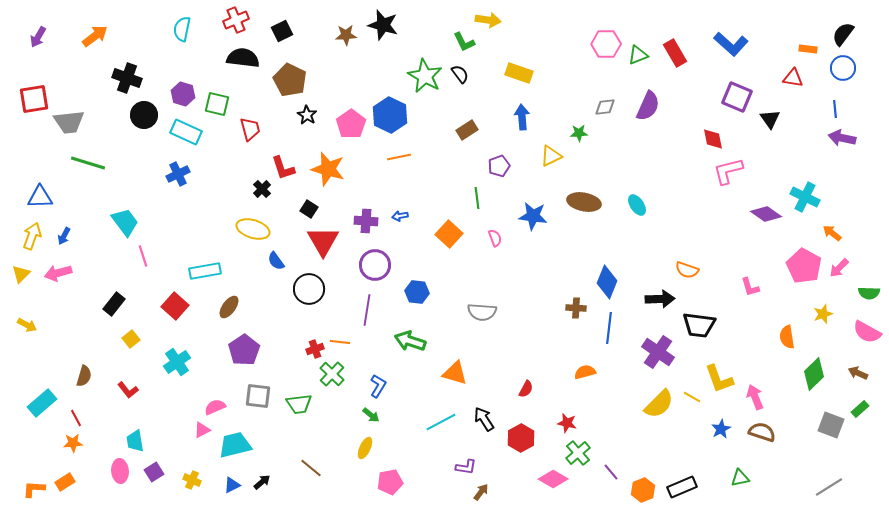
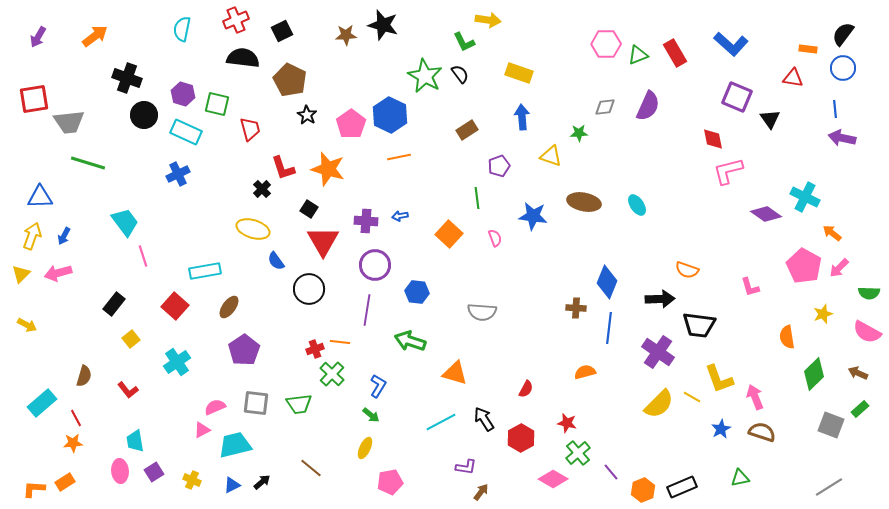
yellow triangle at (551, 156): rotated 45 degrees clockwise
gray square at (258, 396): moved 2 px left, 7 px down
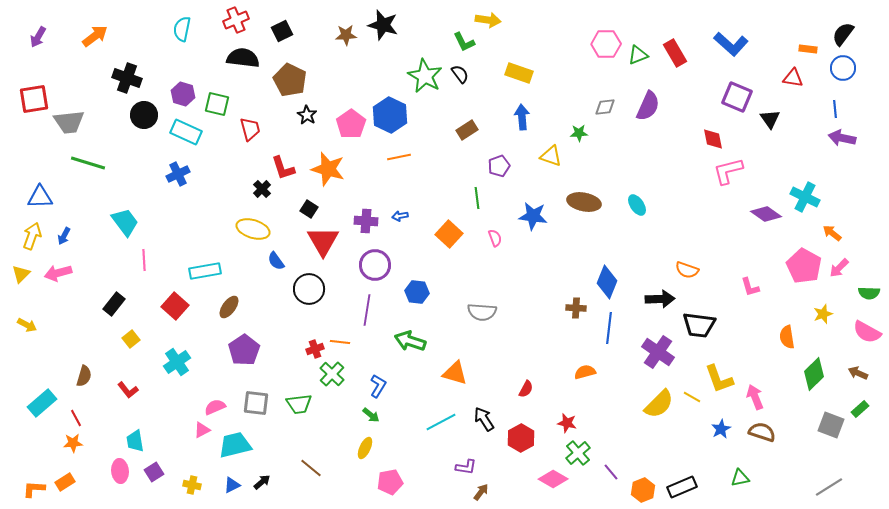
pink line at (143, 256): moved 1 px right, 4 px down; rotated 15 degrees clockwise
yellow cross at (192, 480): moved 5 px down; rotated 12 degrees counterclockwise
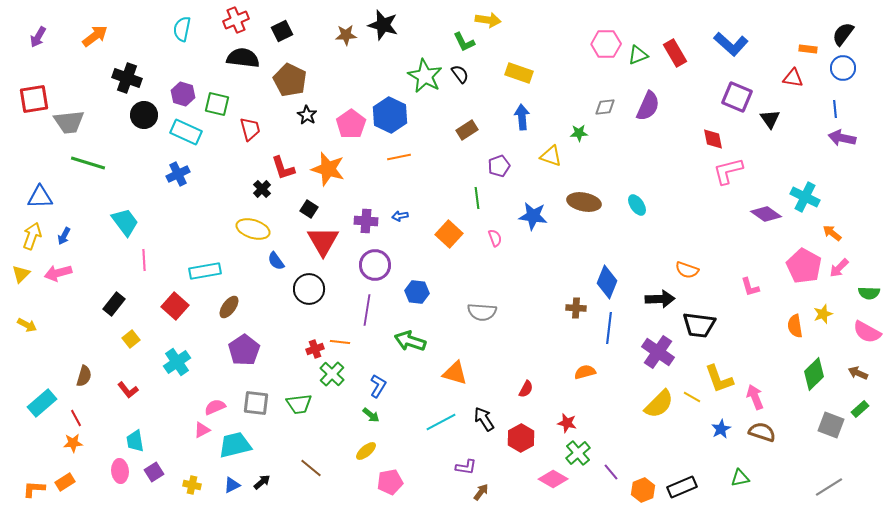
orange semicircle at (787, 337): moved 8 px right, 11 px up
yellow ellipse at (365, 448): moved 1 px right, 3 px down; rotated 25 degrees clockwise
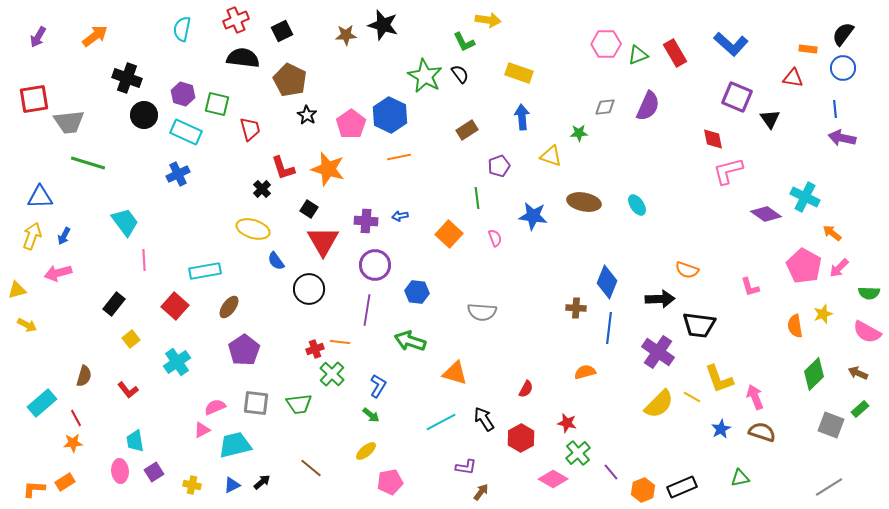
yellow triangle at (21, 274): moved 4 px left, 16 px down; rotated 30 degrees clockwise
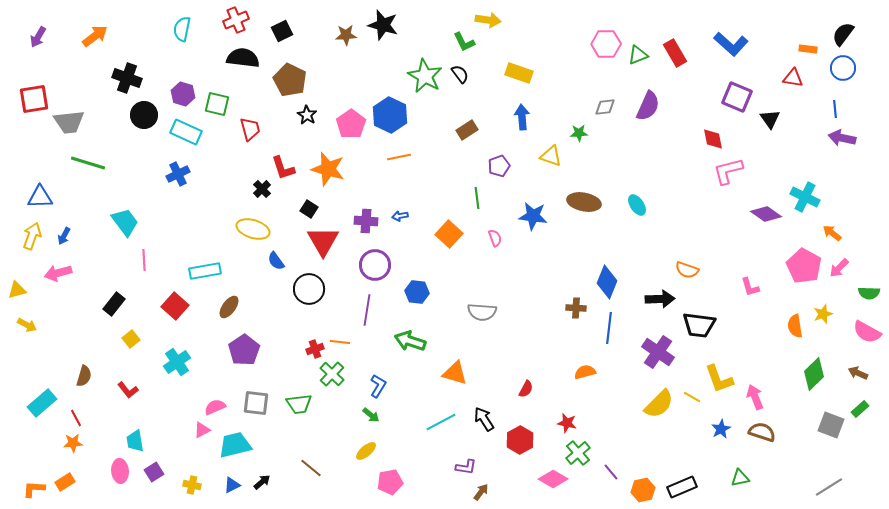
red hexagon at (521, 438): moved 1 px left, 2 px down
orange hexagon at (643, 490): rotated 10 degrees clockwise
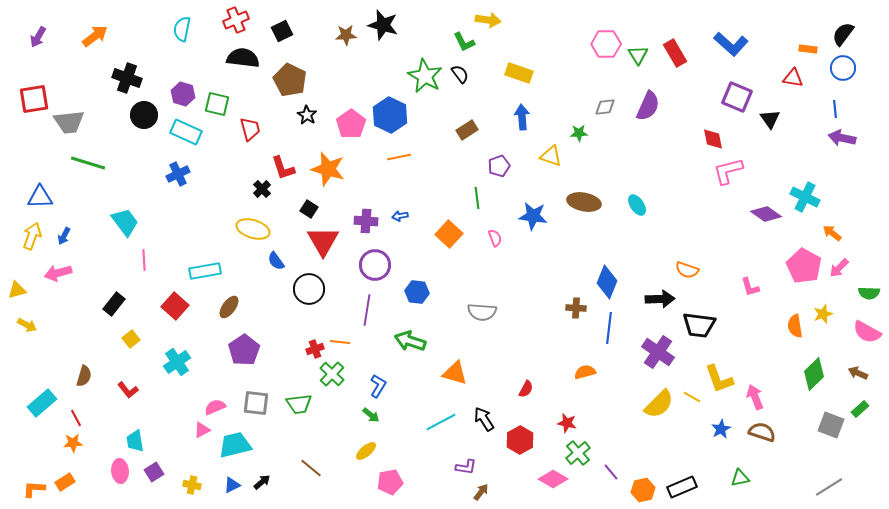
green triangle at (638, 55): rotated 40 degrees counterclockwise
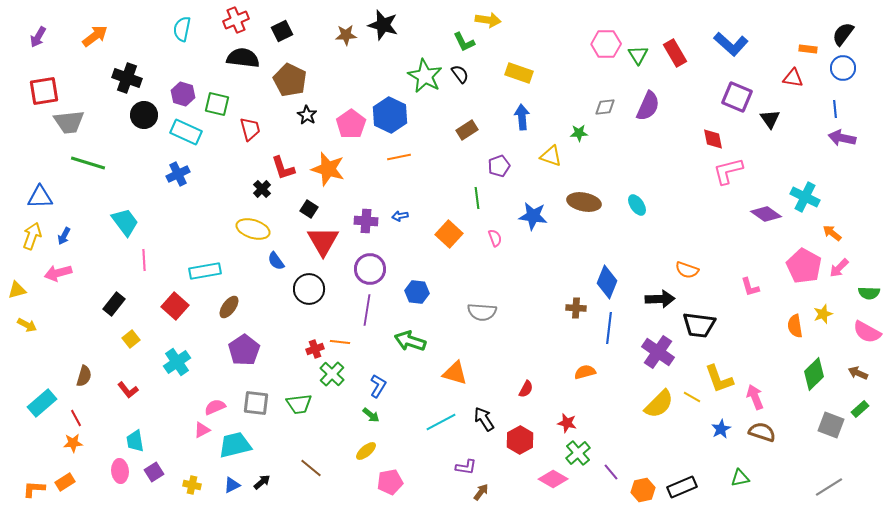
red square at (34, 99): moved 10 px right, 8 px up
purple circle at (375, 265): moved 5 px left, 4 px down
